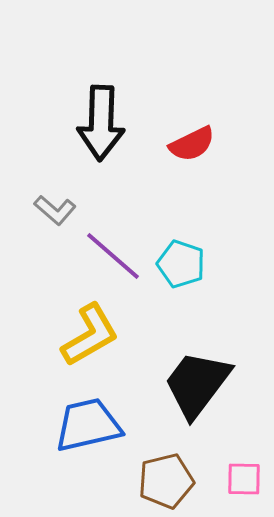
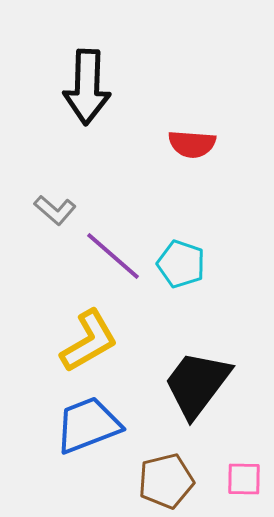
black arrow: moved 14 px left, 36 px up
red semicircle: rotated 30 degrees clockwise
yellow L-shape: moved 1 px left, 6 px down
blue trapezoid: rotated 8 degrees counterclockwise
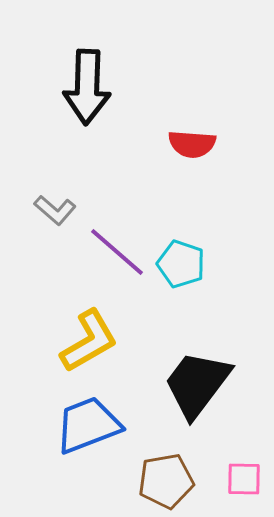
purple line: moved 4 px right, 4 px up
brown pentagon: rotated 4 degrees clockwise
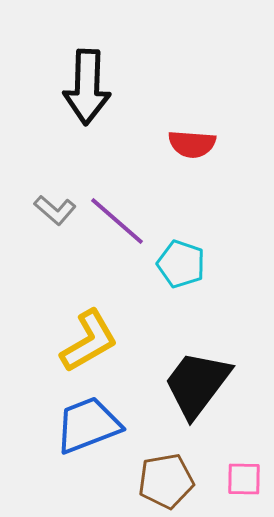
purple line: moved 31 px up
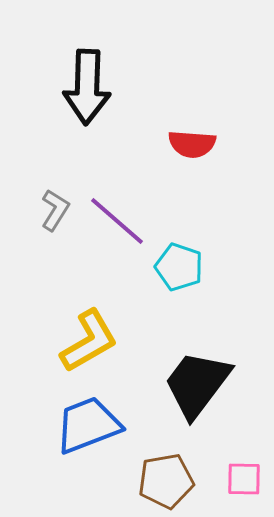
gray L-shape: rotated 99 degrees counterclockwise
cyan pentagon: moved 2 px left, 3 px down
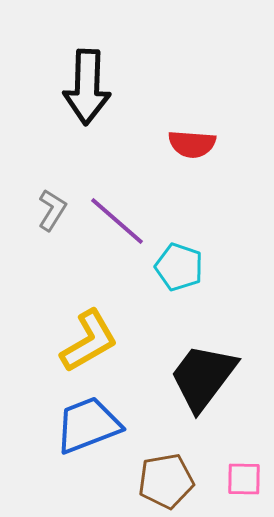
gray L-shape: moved 3 px left
black trapezoid: moved 6 px right, 7 px up
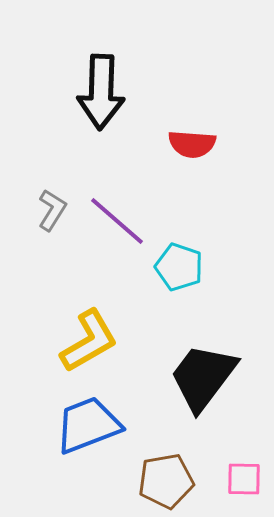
black arrow: moved 14 px right, 5 px down
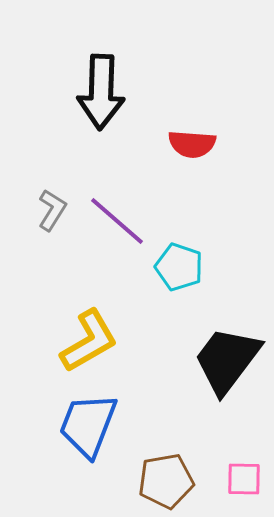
black trapezoid: moved 24 px right, 17 px up
blue trapezoid: rotated 48 degrees counterclockwise
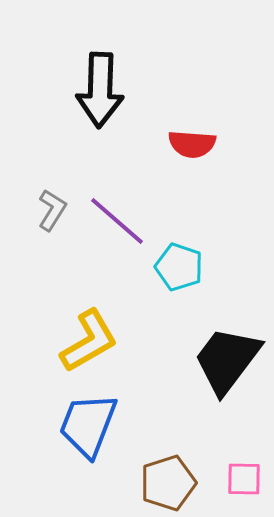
black arrow: moved 1 px left, 2 px up
brown pentagon: moved 2 px right, 2 px down; rotated 8 degrees counterclockwise
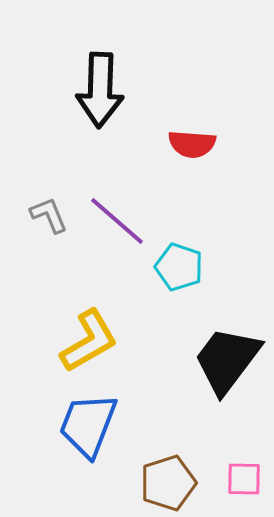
gray L-shape: moved 3 px left, 5 px down; rotated 54 degrees counterclockwise
